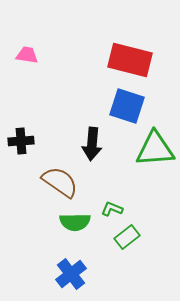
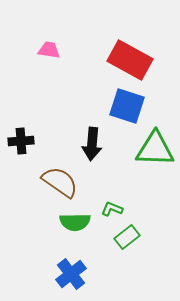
pink trapezoid: moved 22 px right, 5 px up
red rectangle: rotated 15 degrees clockwise
green triangle: rotated 6 degrees clockwise
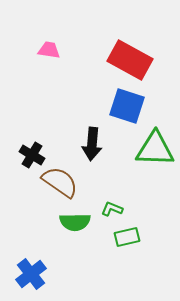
black cross: moved 11 px right, 14 px down; rotated 35 degrees clockwise
green rectangle: rotated 25 degrees clockwise
blue cross: moved 40 px left
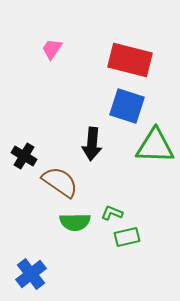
pink trapezoid: moved 3 px right, 1 px up; rotated 65 degrees counterclockwise
red rectangle: rotated 15 degrees counterclockwise
green triangle: moved 3 px up
black cross: moved 8 px left, 1 px down
green L-shape: moved 4 px down
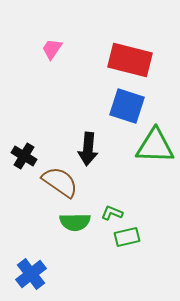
black arrow: moved 4 px left, 5 px down
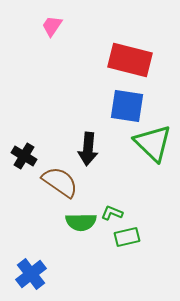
pink trapezoid: moved 23 px up
blue square: rotated 9 degrees counterclockwise
green triangle: moved 2 px left, 3 px up; rotated 42 degrees clockwise
green semicircle: moved 6 px right
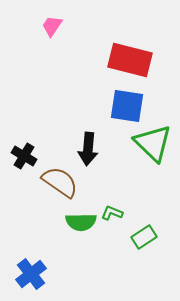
green rectangle: moved 17 px right; rotated 20 degrees counterclockwise
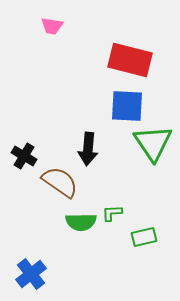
pink trapezoid: rotated 115 degrees counterclockwise
blue square: rotated 6 degrees counterclockwise
green triangle: rotated 12 degrees clockwise
green L-shape: rotated 25 degrees counterclockwise
green rectangle: rotated 20 degrees clockwise
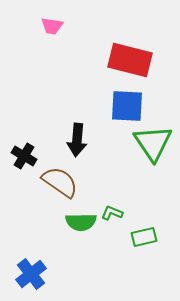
black arrow: moved 11 px left, 9 px up
green L-shape: rotated 25 degrees clockwise
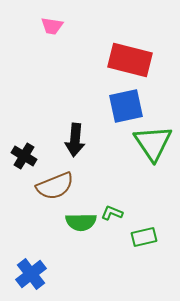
blue square: moved 1 px left; rotated 15 degrees counterclockwise
black arrow: moved 2 px left
brown semicircle: moved 5 px left, 4 px down; rotated 123 degrees clockwise
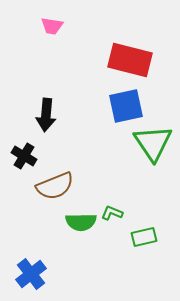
black arrow: moved 29 px left, 25 px up
